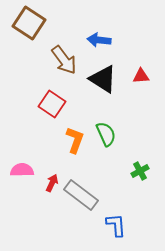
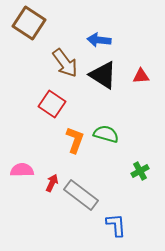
brown arrow: moved 1 px right, 3 px down
black triangle: moved 4 px up
green semicircle: rotated 50 degrees counterclockwise
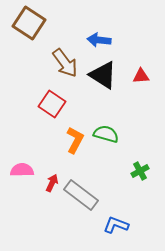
orange L-shape: rotated 8 degrees clockwise
blue L-shape: rotated 65 degrees counterclockwise
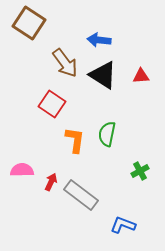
green semicircle: moved 1 px right; rotated 95 degrees counterclockwise
orange L-shape: rotated 20 degrees counterclockwise
red arrow: moved 1 px left, 1 px up
blue L-shape: moved 7 px right
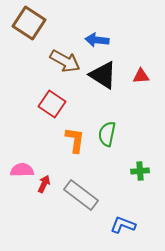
blue arrow: moved 2 px left
brown arrow: moved 2 px up; rotated 24 degrees counterclockwise
green cross: rotated 24 degrees clockwise
red arrow: moved 7 px left, 2 px down
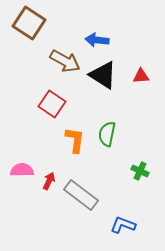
green cross: rotated 30 degrees clockwise
red arrow: moved 5 px right, 3 px up
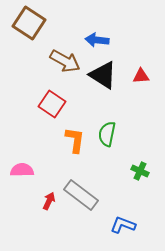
red arrow: moved 20 px down
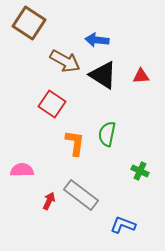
orange L-shape: moved 3 px down
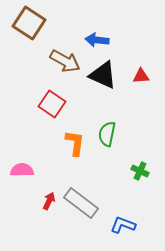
black triangle: rotated 8 degrees counterclockwise
gray rectangle: moved 8 px down
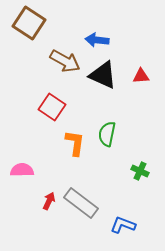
red square: moved 3 px down
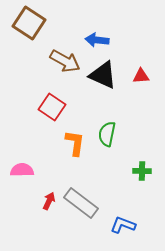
green cross: moved 2 px right; rotated 24 degrees counterclockwise
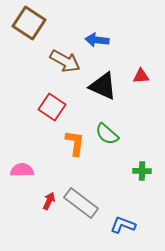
black triangle: moved 11 px down
green semicircle: rotated 60 degrees counterclockwise
